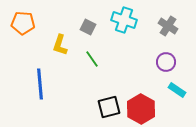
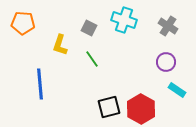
gray square: moved 1 px right, 1 px down
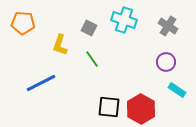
blue line: moved 1 px right, 1 px up; rotated 68 degrees clockwise
black square: rotated 20 degrees clockwise
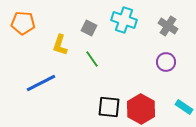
cyan rectangle: moved 7 px right, 17 px down
